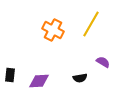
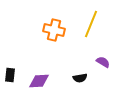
yellow line: rotated 8 degrees counterclockwise
orange cross: moved 1 px right; rotated 15 degrees counterclockwise
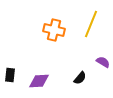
black semicircle: rotated 40 degrees counterclockwise
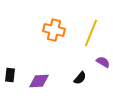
yellow line: moved 9 px down
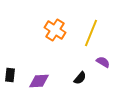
orange cross: moved 1 px right; rotated 20 degrees clockwise
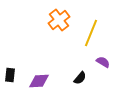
orange cross: moved 4 px right, 10 px up; rotated 20 degrees clockwise
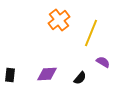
purple diamond: moved 8 px right, 7 px up
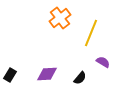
orange cross: moved 1 px right, 2 px up
black rectangle: rotated 24 degrees clockwise
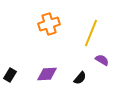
orange cross: moved 11 px left, 6 px down; rotated 20 degrees clockwise
purple semicircle: moved 1 px left, 2 px up
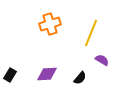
orange cross: moved 1 px right
